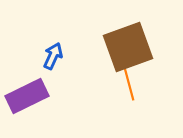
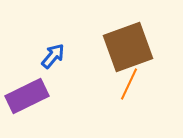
blue arrow: rotated 16 degrees clockwise
orange line: rotated 40 degrees clockwise
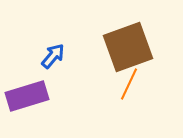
purple rectangle: rotated 9 degrees clockwise
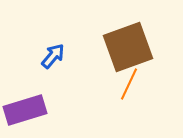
purple rectangle: moved 2 px left, 14 px down
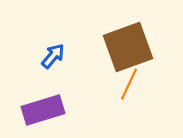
purple rectangle: moved 18 px right
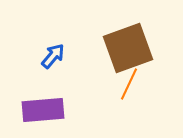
brown square: moved 1 px down
purple rectangle: rotated 12 degrees clockwise
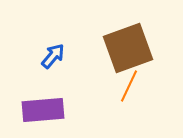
orange line: moved 2 px down
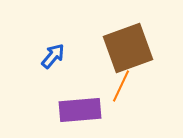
orange line: moved 8 px left
purple rectangle: moved 37 px right
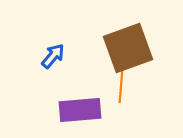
orange line: rotated 20 degrees counterclockwise
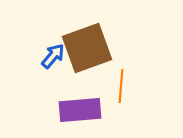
brown square: moved 41 px left
